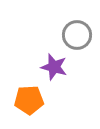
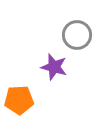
orange pentagon: moved 10 px left
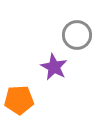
purple star: rotated 12 degrees clockwise
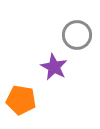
orange pentagon: moved 2 px right; rotated 12 degrees clockwise
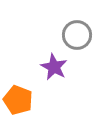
orange pentagon: moved 3 px left; rotated 12 degrees clockwise
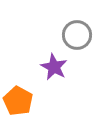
orange pentagon: moved 1 px down; rotated 8 degrees clockwise
